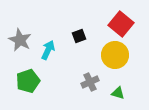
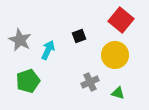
red square: moved 4 px up
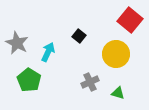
red square: moved 9 px right
black square: rotated 32 degrees counterclockwise
gray star: moved 3 px left, 3 px down
cyan arrow: moved 2 px down
yellow circle: moved 1 px right, 1 px up
green pentagon: moved 1 px right, 1 px up; rotated 20 degrees counterclockwise
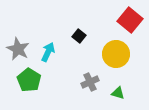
gray star: moved 1 px right, 6 px down
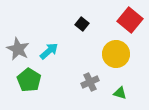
black square: moved 3 px right, 12 px up
cyan arrow: moved 1 px right, 1 px up; rotated 24 degrees clockwise
green triangle: moved 2 px right
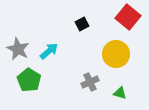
red square: moved 2 px left, 3 px up
black square: rotated 24 degrees clockwise
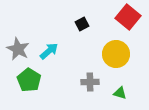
gray cross: rotated 24 degrees clockwise
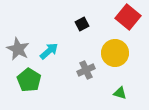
yellow circle: moved 1 px left, 1 px up
gray cross: moved 4 px left, 12 px up; rotated 24 degrees counterclockwise
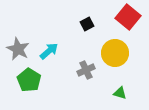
black square: moved 5 px right
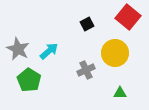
green triangle: rotated 16 degrees counterclockwise
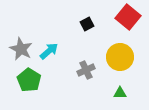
gray star: moved 3 px right
yellow circle: moved 5 px right, 4 px down
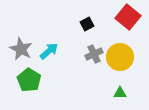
gray cross: moved 8 px right, 16 px up
